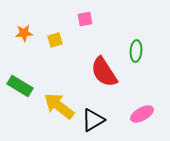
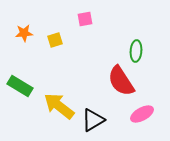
red semicircle: moved 17 px right, 9 px down
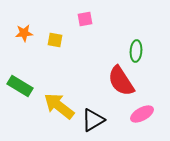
yellow square: rotated 28 degrees clockwise
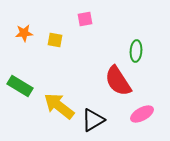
red semicircle: moved 3 px left
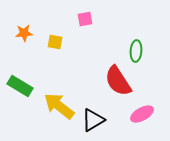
yellow square: moved 2 px down
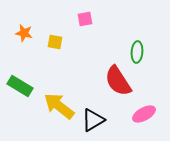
orange star: rotated 18 degrees clockwise
green ellipse: moved 1 px right, 1 px down
pink ellipse: moved 2 px right
